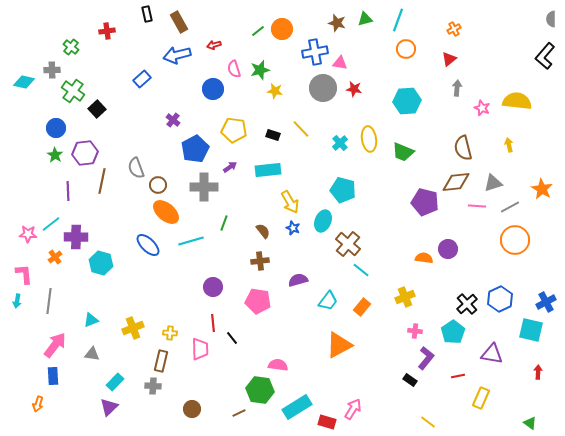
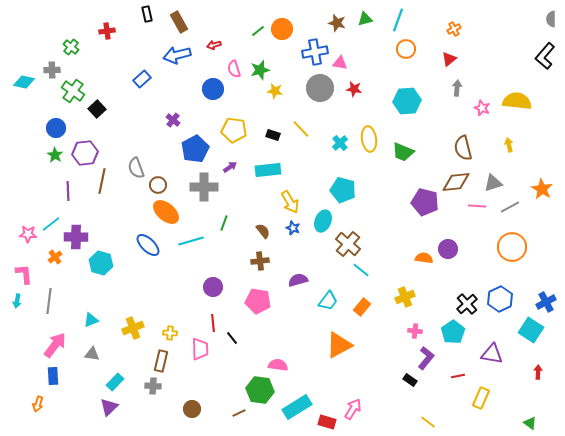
gray circle at (323, 88): moved 3 px left
orange circle at (515, 240): moved 3 px left, 7 px down
cyan square at (531, 330): rotated 20 degrees clockwise
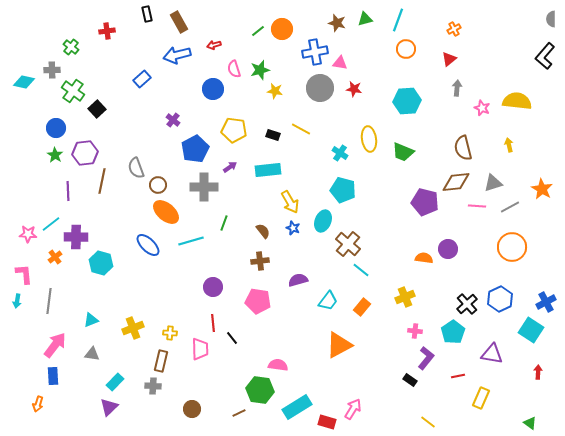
yellow line at (301, 129): rotated 18 degrees counterclockwise
cyan cross at (340, 143): moved 10 px down; rotated 14 degrees counterclockwise
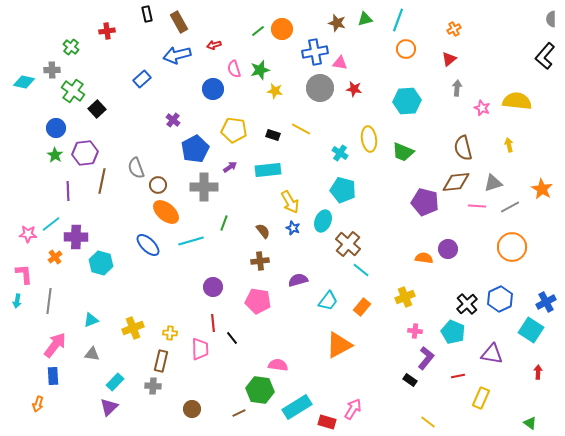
cyan pentagon at (453, 332): rotated 15 degrees counterclockwise
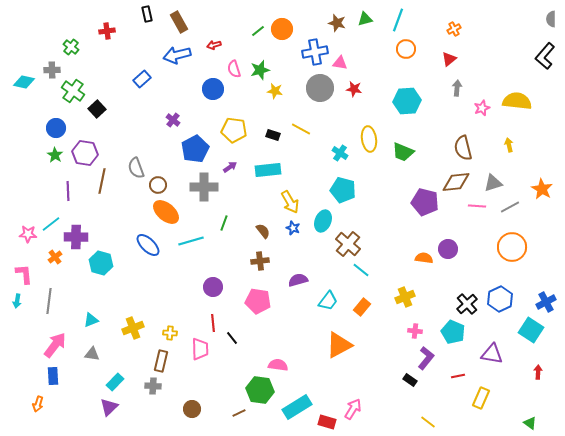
pink star at (482, 108): rotated 28 degrees clockwise
purple hexagon at (85, 153): rotated 15 degrees clockwise
